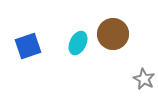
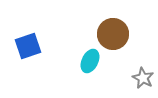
cyan ellipse: moved 12 px right, 18 px down
gray star: moved 1 px left, 1 px up
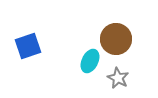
brown circle: moved 3 px right, 5 px down
gray star: moved 25 px left
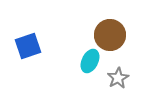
brown circle: moved 6 px left, 4 px up
gray star: rotated 15 degrees clockwise
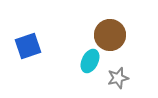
gray star: rotated 15 degrees clockwise
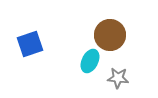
blue square: moved 2 px right, 2 px up
gray star: rotated 20 degrees clockwise
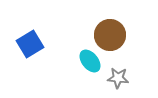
blue square: rotated 12 degrees counterclockwise
cyan ellipse: rotated 65 degrees counterclockwise
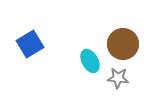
brown circle: moved 13 px right, 9 px down
cyan ellipse: rotated 10 degrees clockwise
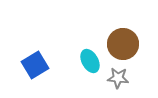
blue square: moved 5 px right, 21 px down
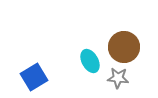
brown circle: moved 1 px right, 3 px down
blue square: moved 1 px left, 12 px down
